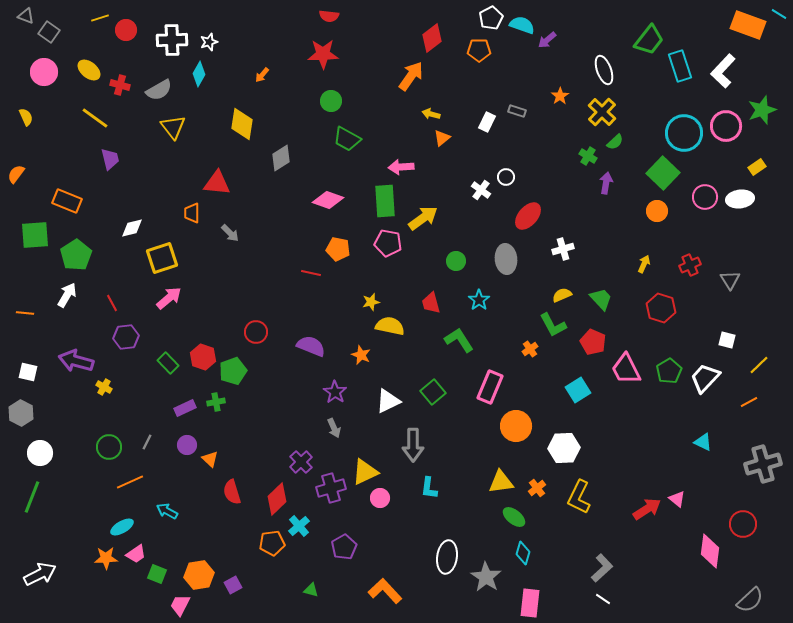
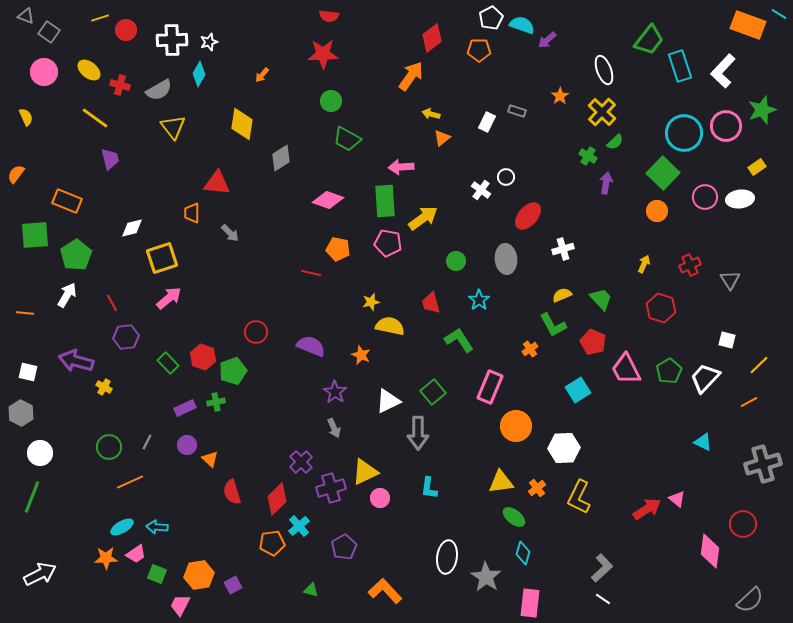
gray arrow at (413, 445): moved 5 px right, 12 px up
cyan arrow at (167, 511): moved 10 px left, 16 px down; rotated 25 degrees counterclockwise
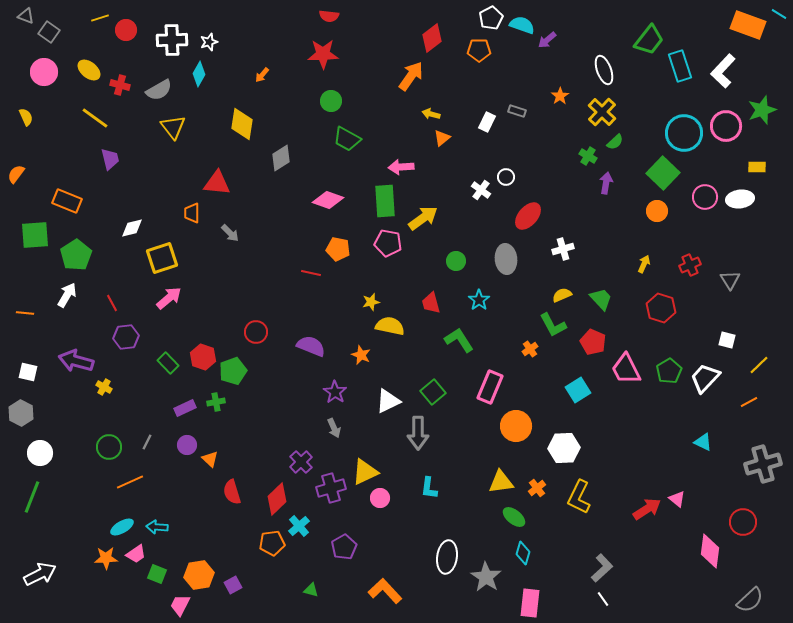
yellow rectangle at (757, 167): rotated 36 degrees clockwise
red circle at (743, 524): moved 2 px up
white line at (603, 599): rotated 21 degrees clockwise
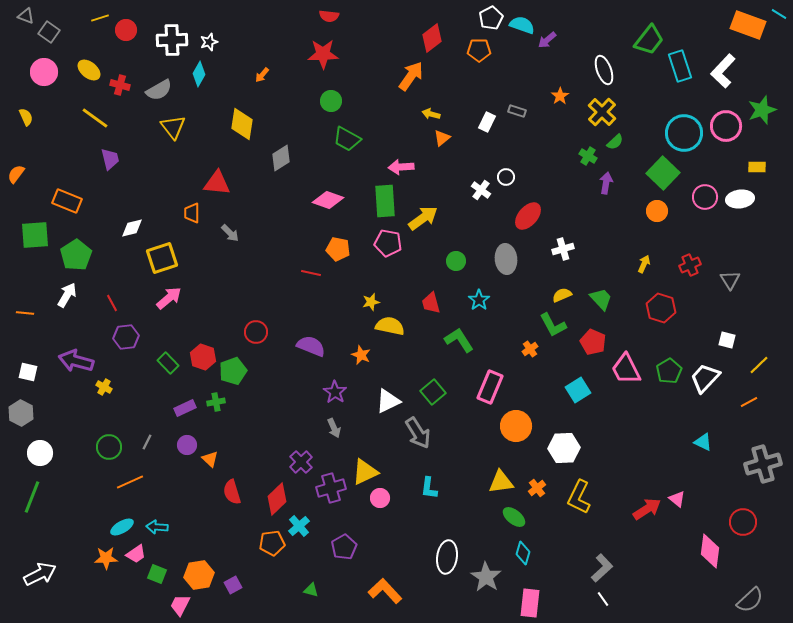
gray arrow at (418, 433): rotated 32 degrees counterclockwise
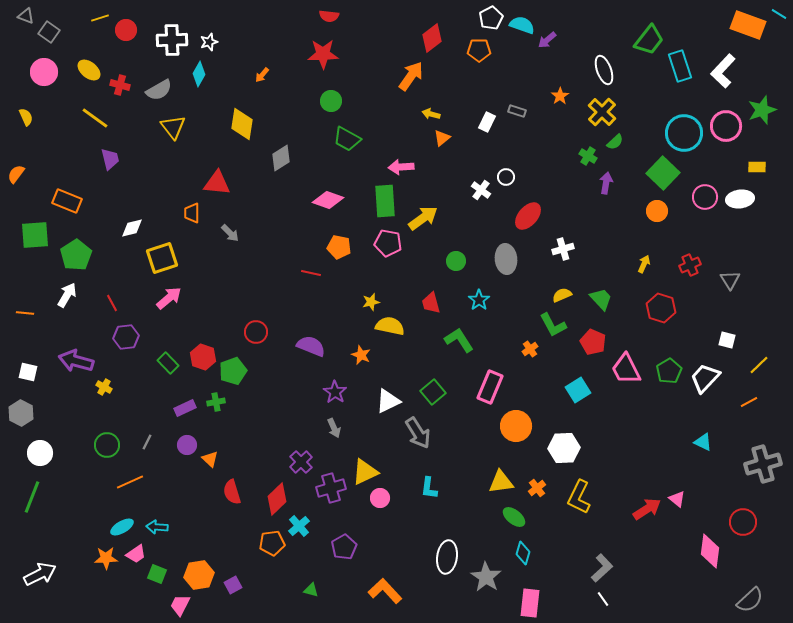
orange pentagon at (338, 249): moved 1 px right, 2 px up
green circle at (109, 447): moved 2 px left, 2 px up
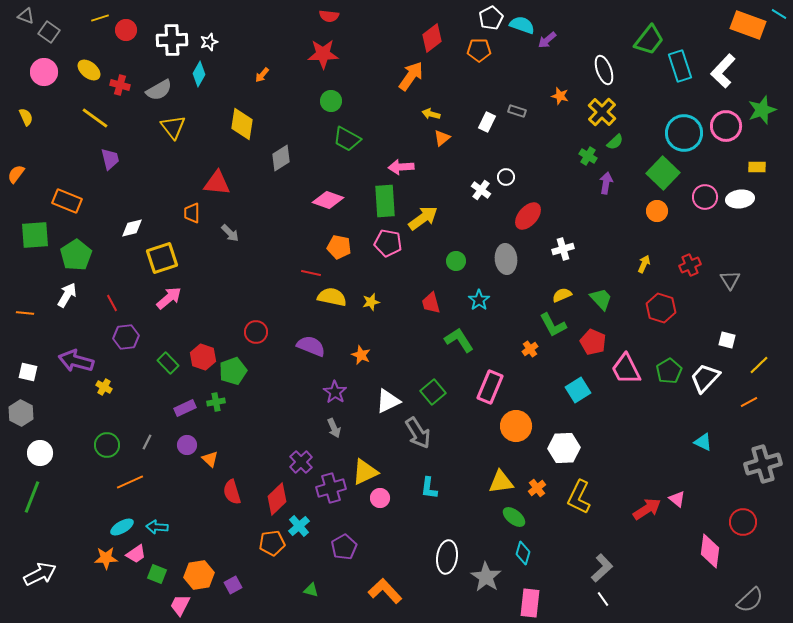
orange star at (560, 96): rotated 24 degrees counterclockwise
yellow semicircle at (390, 326): moved 58 px left, 29 px up
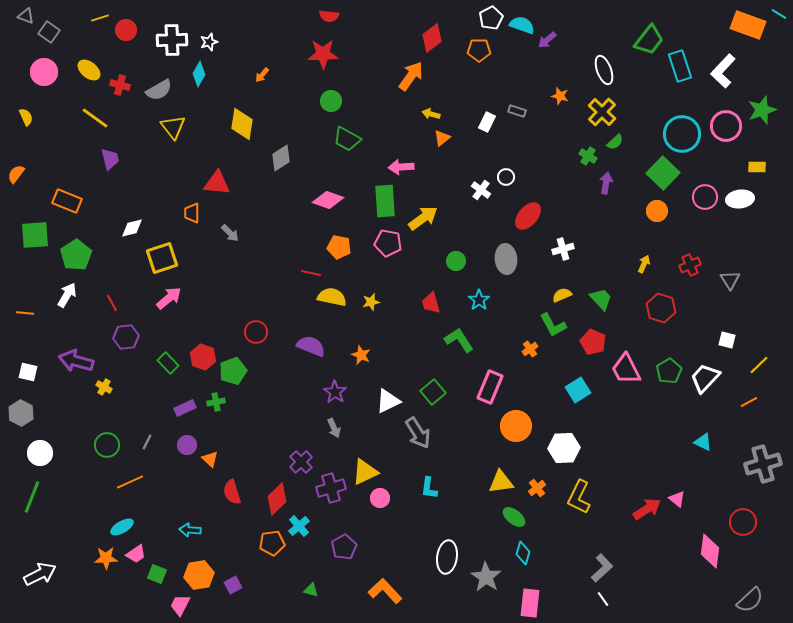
cyan circle at (684, 133): moved 2 px left, 1 px down
cyan arrow at (157, 527): moved 33 px right, 3 px down
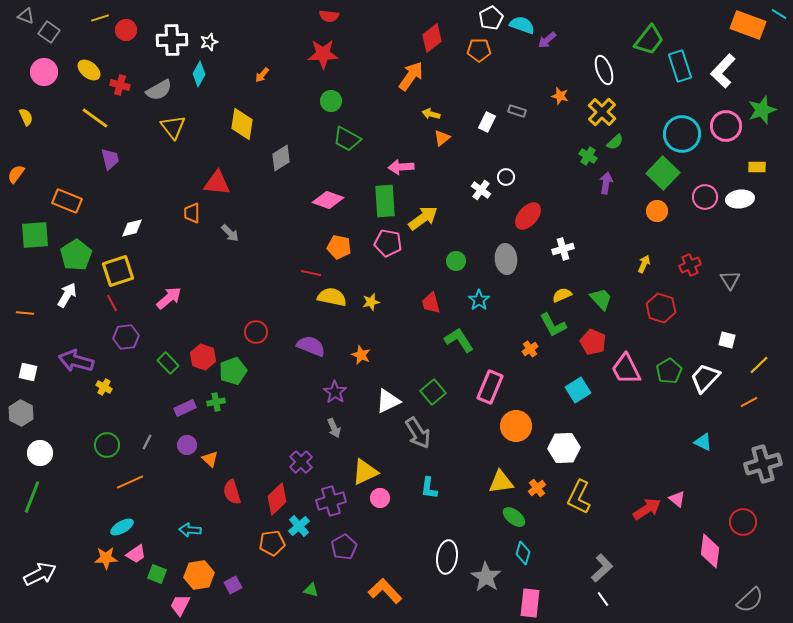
yellow square at (162, 258): moved 44 px left, 13 px down
purple cross at (331, 488): moved 13 px down
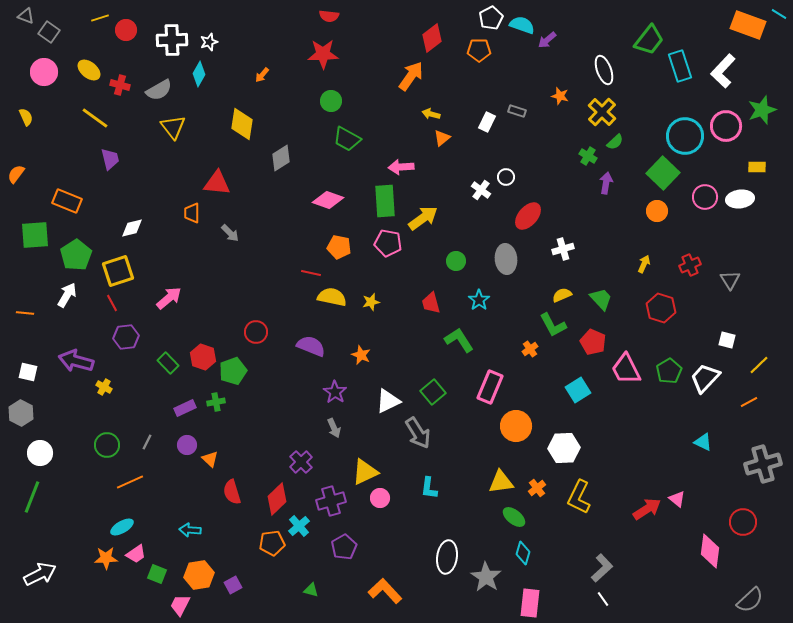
cyan circle at (682, 134): moved 3 px right, 2 px down
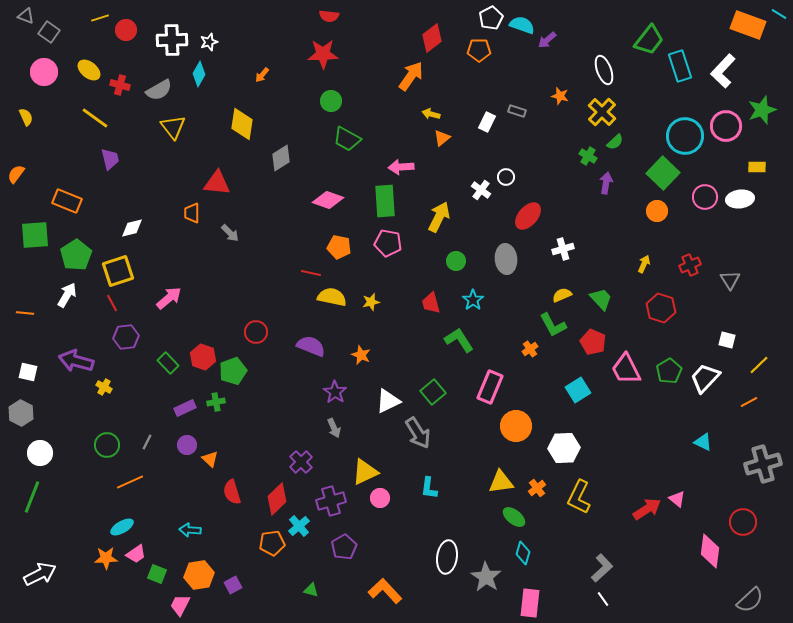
yellow arrow at (423, 218): moved 16 px right, 1 px up; rotated 28 degrees counterclockwise
cyan star at (479, 300): moved 6 px left
